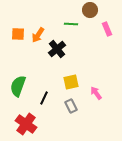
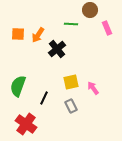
pink rectangle: moved 1 px up
pink arrow: moved 3 px left, 5 px up
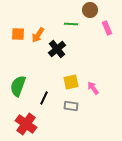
gray rectangle: rotated 56 degrees counterclockwise
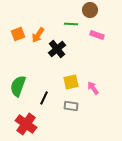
pink rectangle: moved 10 px left, 7 px down; rotated 48 degrees counterclockwise
orange square: rotated 24 degrees counterclockwise
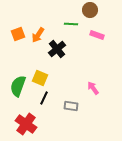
yellow square: moved 31 px left, 4 px up; rotated 35 degrees clockwise
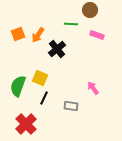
red cross: rotated 10 degrees clockwise
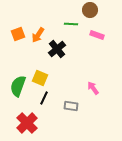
red cross: moved 1 px right, 1 px up
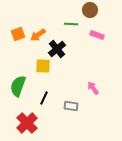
orange arrow: rotated 21 degrees clockwise
yellow square: moved 3 px right, 12 px up; rotated 21 degrees counterclockwise
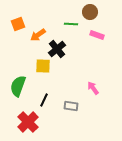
brown circle: moved 2 px down
orange square: moved 10 px up
black line: moved 2 px down
red cross: moved 1 px right, 1 px up
